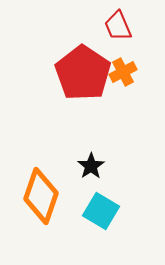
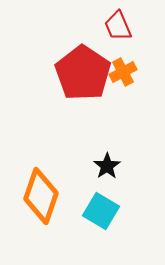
black star: moved 16 px right
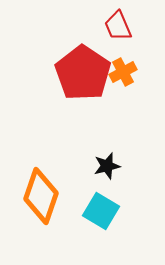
black star: rotated 20 degrees clockwise
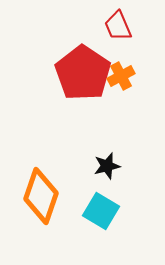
orange cross: moved 2 px left, 4 px down
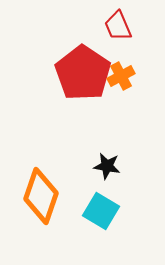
black star: rotated 24 degrees clockwise
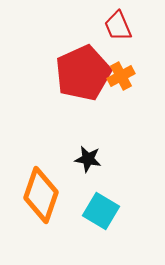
red pentagon: rotated 14 degrees clockwise
black star: moved 19 px left, 7 px up
orange diamond: moved 1 px up
